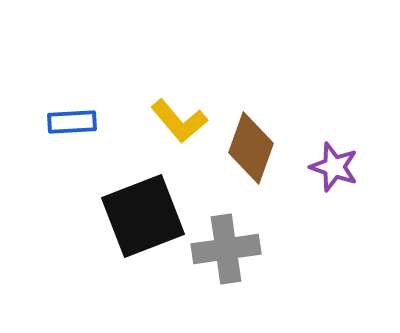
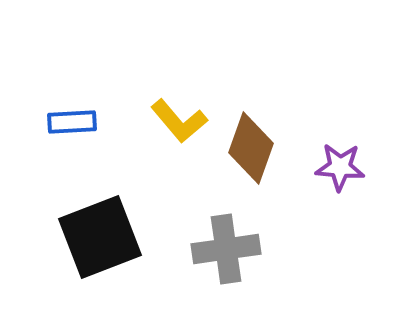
purple star: moved 6 px right; rotated 15 degrees counterclockwise
black square: moved 43 px left, 21 px down
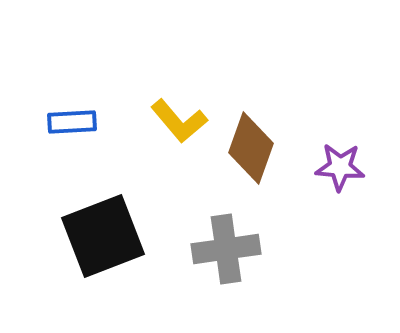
black square: moved 3 px right, 1 px up
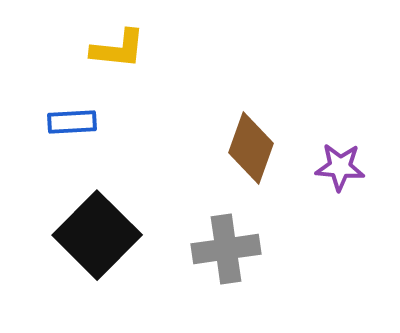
yellow L-shape: moved 61 px left, 72 px up; rotated 44 degrees counterclockwise
black square: moved 6 px left, 1 px up; rotated 24 degrees counterclockwise
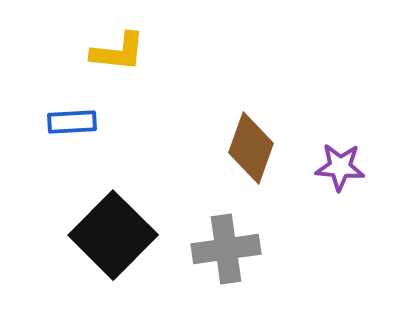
yellow L-shape: moved 3 px down
black square: moved 16 px right
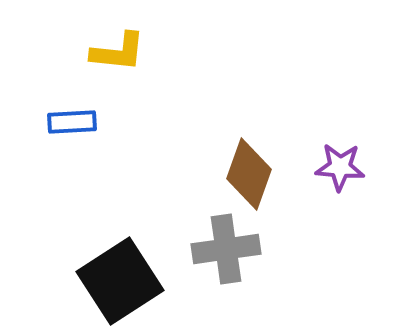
brown diamond: moved 2 px left, 26 px down
black square: moved 7 px right, 46 px down; rotated 12 degrees clockwise
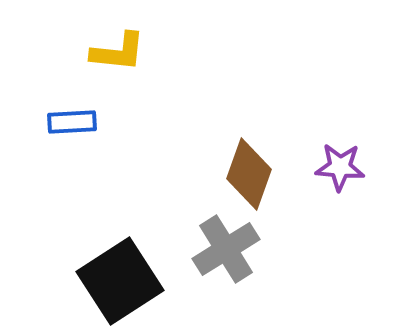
gray cross: rotated 24 degrees counterclockwise
